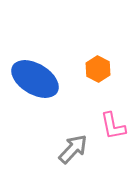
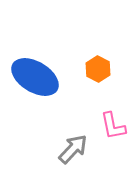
blue ellipse: moved 2 px up
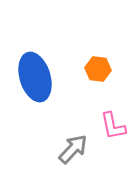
orange hexagon: rotated 20 degrees counterclockwise
blue ellipse: rotated 42 degrees clockwise
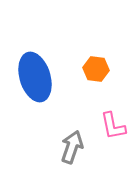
orange hexagon: moved 2 px left
gray arrow: moved 1 px left, 2 px up; rotated 24 degrees counterclockwise
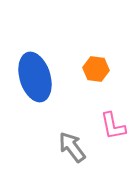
gray arrow: rotated 56 degrees counterclockwise
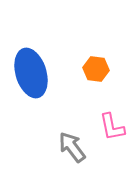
blue ellipse: moved 4 px left, 4 px up
pink L-shape: moved 1 px left, 1 px down
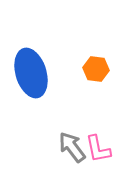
pink L-shape: moved 14 px left, 22 px down
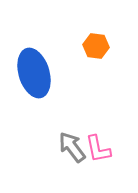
orange hexagon: moved 23 px up
blue ellipse: moved 3 px right
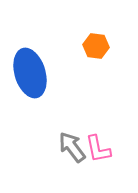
blue ellipse: moved 4 px left
